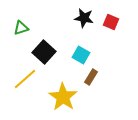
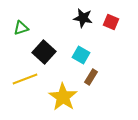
black star: moved 1 px left
yellow line: rotated 20 degrees clockwise
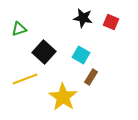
green triangle: moved 2 px left, 1 px down
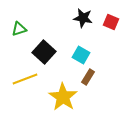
brown rectangle: moved 3 px left
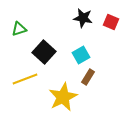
cyan square: rotated 30 degrees clockwise
yellow star: rotated 12 degrees clockwise
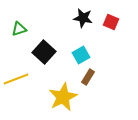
yellow line: moved 9 px left
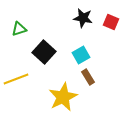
brown rectangle: rotated 63 degrees counterclockwise
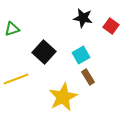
red square: moved 4 px down; rotated 14 degrees clockwise
green triangle: moved 7 px left
